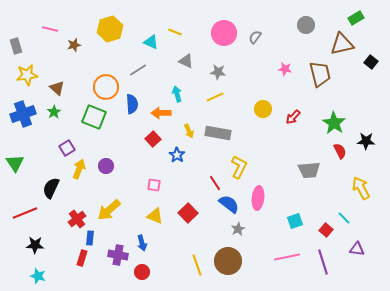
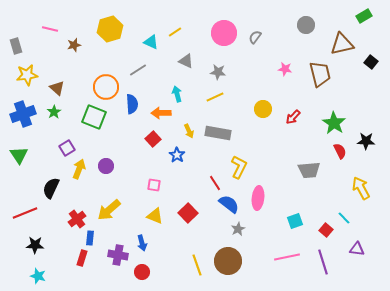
green rectangle at (356, 18): moved 8 px right, 2 px up
yellow line at (175, 32): rotated 56 degrees counterclockwise
green triangle at (15, 163): moved 4 px right, 8 px up
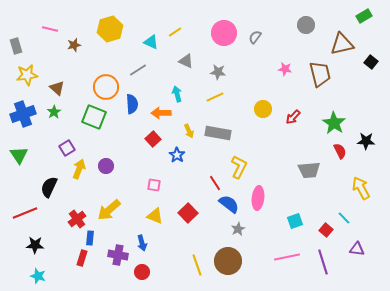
black semicircle at (51, 188): moved 2 px left, 1 px up
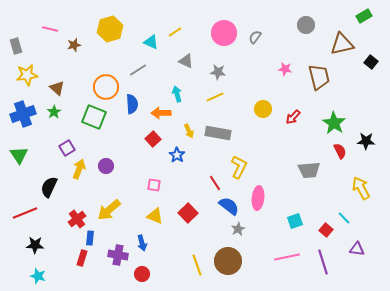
brown trapezoid at (320, 74): moved 1 px left, 3 px down
blue semicircle at (229, 204): moved 2 px down
red circle at (142, 272): moved 2 px down
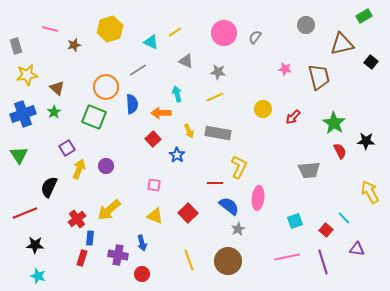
red line at (215, 183): rotated 56 degrees counterclockwise
yellow arrow at (361, 188): moved 9 px right, 4 px down
yellow line at (197, 265): moved 8 px left, 5 px up
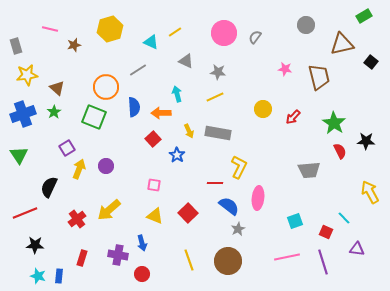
blue semicircle at (132, 104): moved 2 px right, 3 px down
red square at (326, 230): moved 2 px down; rotated 16 degrees counterclockwise
blue rectangle at (90, 238): moved 31 px left, 38 px down
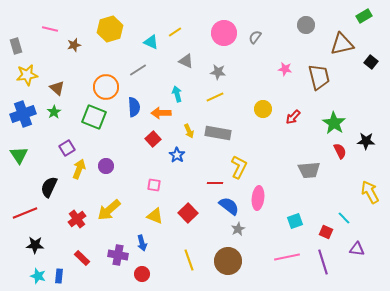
red rectangle at (82, 258): rotated 63 degrees counterclockwise
